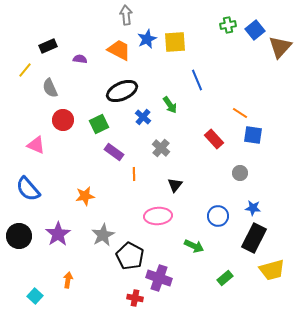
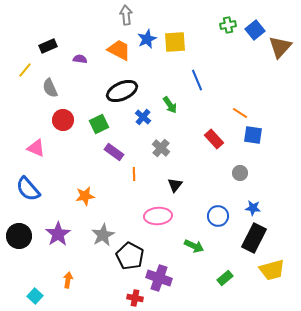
pink triangle at (36, 145): moved 3 px down
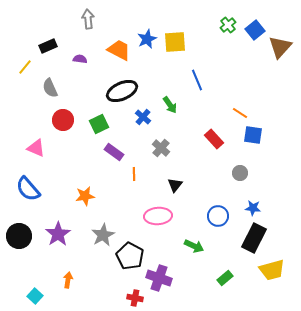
gray arrow at (126, 15): moved 38 px left, 4 px down
green cross at (228, 25): rotated 28 degrees counterclockwise
yellow line at (25, 70): moved 3 px up
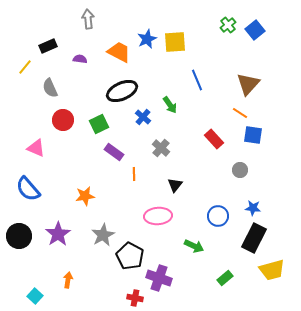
brown triangle at (280, 47): moved 32 px left, 37 px down
orange trapezoid at (119, 50): moved 2 px down
gray circle at (240, 173): moved 3 px up
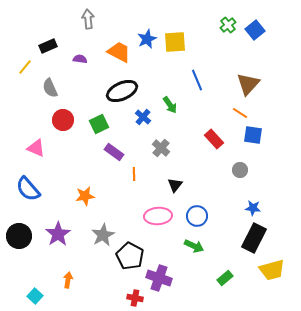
blue circle at (218, 216): moved 21 px left
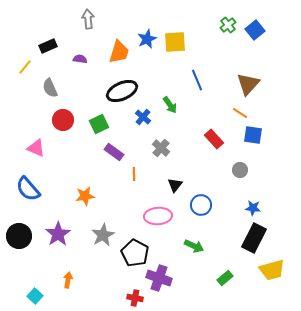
orange trapezoid at (119, 52): rotated 80 degrees clockwise
blue circle at (197, 216): moved 4 px right, 11 px up
black pentagon at (130, 256): moved 5 px right, 3 px up
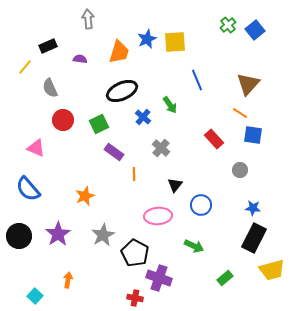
orange star at (85, 196): rotated 12 degrees counterclockwise
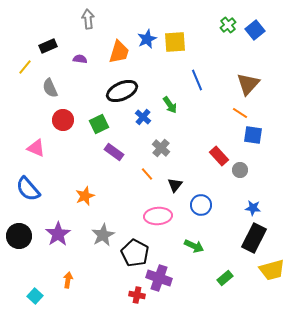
red rectangle at (214, 139): moved 5 px right, 17 px down
orange line at (134, 174): moved 13 px right; rotated 40 degrees counterclockwise
red cross at (135, 298): moved 2 px right, 3 px up
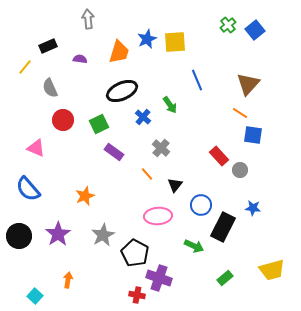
black rectangle at (254, 238): moved 31 px left, 11 px up
